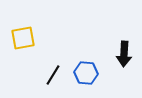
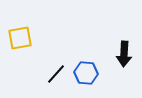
yellow square: moved 3 px left
black line: moved 3 px right, 1 px up; rotated 10 degrees clockwise
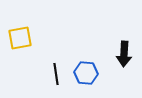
black line: rotated 50 degrees counterclockwise
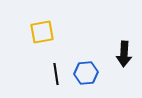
yellow square: moved 22 px right, 6 px up
blue hexagon: rotated 10 degrees counterclockwise
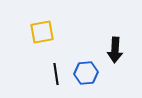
black arrow: moved 9 px left, 4 px up
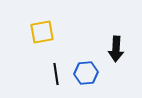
black arrow: moved 1 px right, 1 px up
